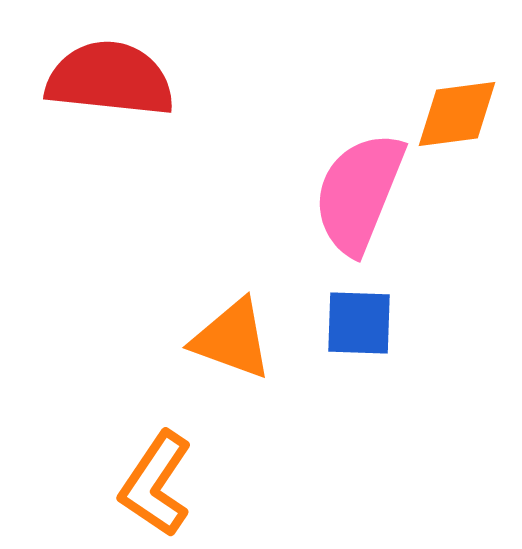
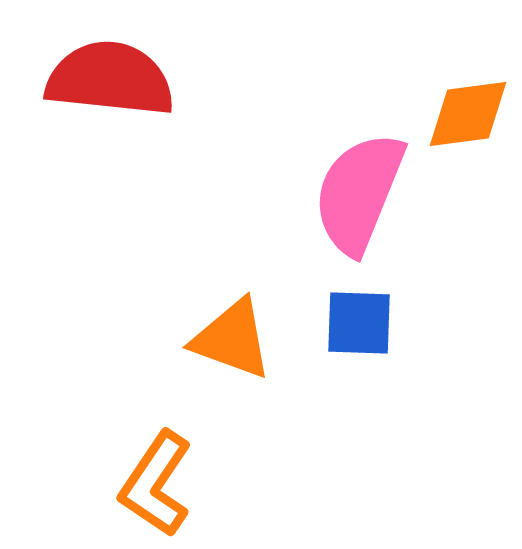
orange diamond: moved 11 px right
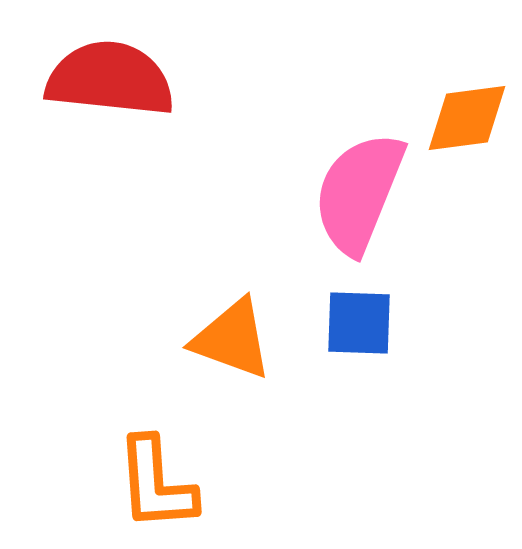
orange diamond: moved 1 px left, 4 px down
orange L-shape: rotated 38 degrees counterclockwise
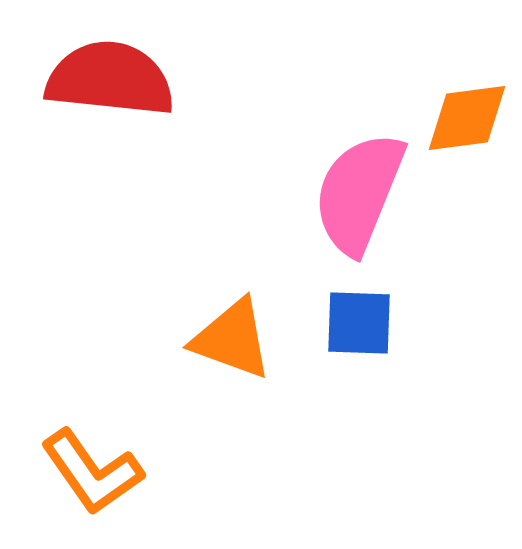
orange L-shape: moved 64 px left, 12 px up; rotated 31 degrees counterclockwise
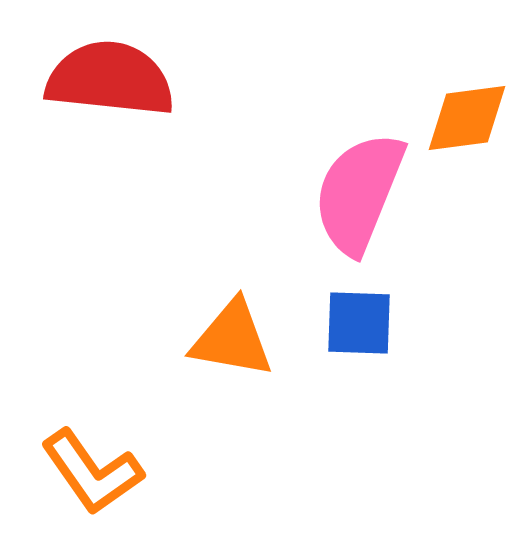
orange triangle: rotated 10 degrees counterclockwise
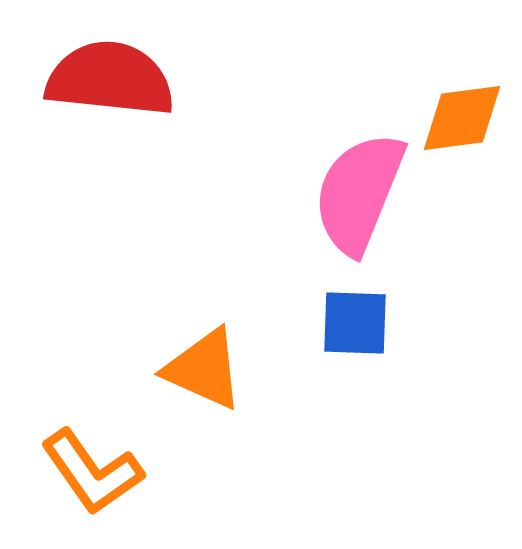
orange diamond: moved 5 px left
blue square: moved 4 px left
orange triangle: moved 28 px left, 30 px down; rotated 14 degrees clockwise
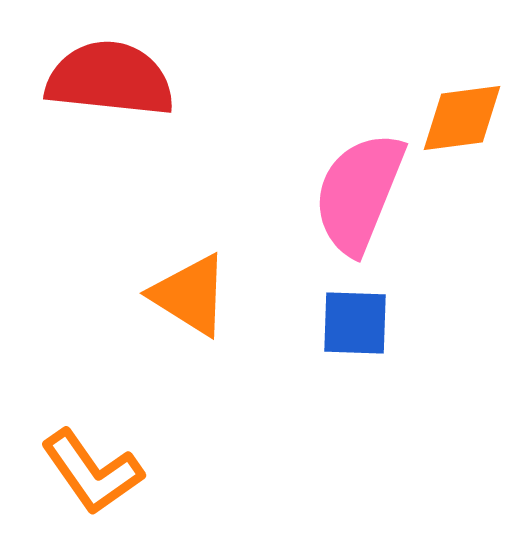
orange triangle: moved 14 px left, 74 px up; rotated 8 degrees clockwise
